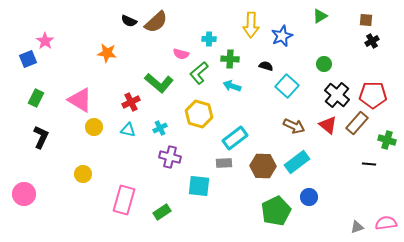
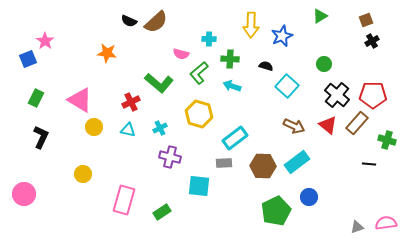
brown square at (366, 20): rotated 24 degrees counterclockwise
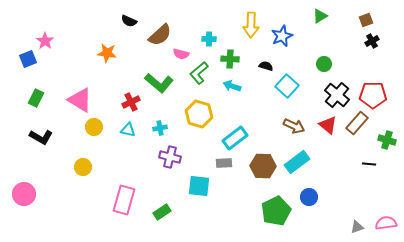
brown semicircle at (156, 22): moved 4 px right, 13 px down
cyan cross at (160, 128): rotated 16 degrees clockwise
black L-shape at (41, 137): rotated 95 degrees clockwise
yellow circle at (83, 174): moved 7 px up
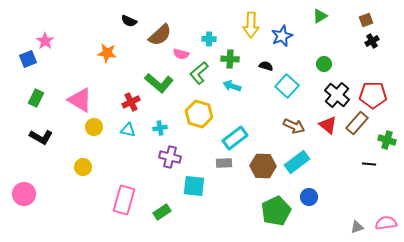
cyan square at (199, 186): moved 5 px left
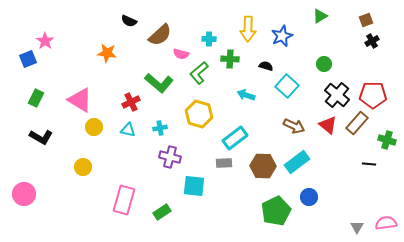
yellow arrow at (251, 25): moved 3 px left, 4 px down
cyan arrow at (232, 86): moved 14 px right, 9 px down
gray triangle at (357, 227): rotated 40 degrees counterclockwise
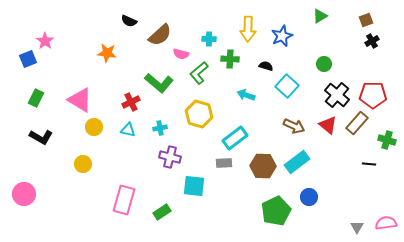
yellow circle at (83, 167): moved 3 px up
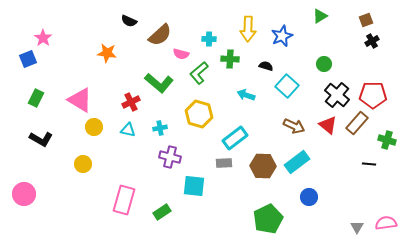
pink star at (45, 41): moved 2 px left, 3 px up
black L-shape at (41, 137): moved 2 px down
green pentagon at (276, 211): moved 8 px left, 8 px down
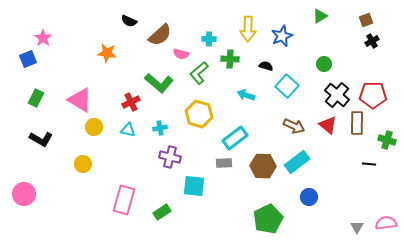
brown rectangle at (357, 123): rotated 40 degrees counterclockwise
